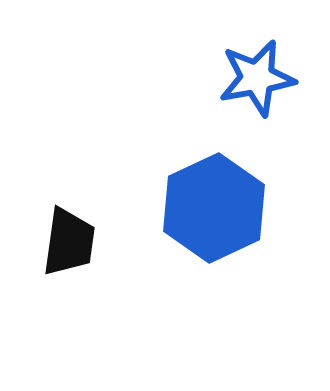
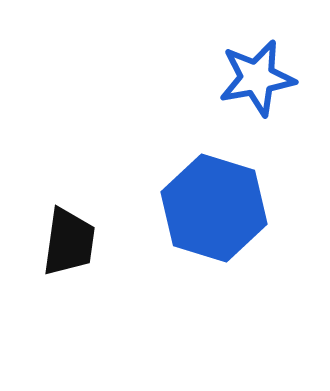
blue hexagon: rotated 18 degrees counterclockwise
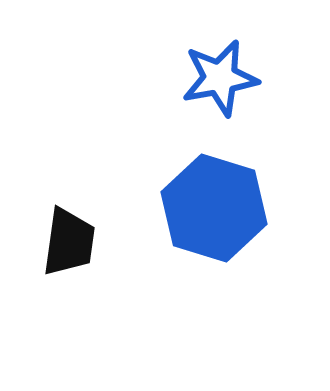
blue star: moved 37 px left
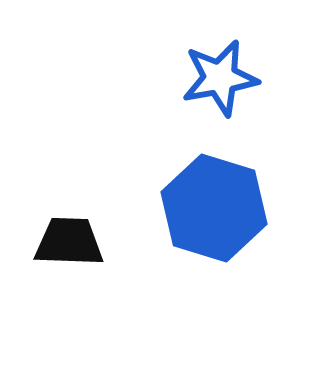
black trapezoid: rotated 96 degrees counterclockwise
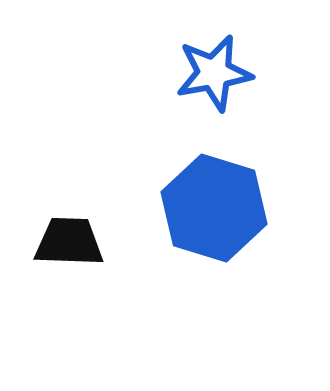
blue star: moved 6 px left, 5 px up
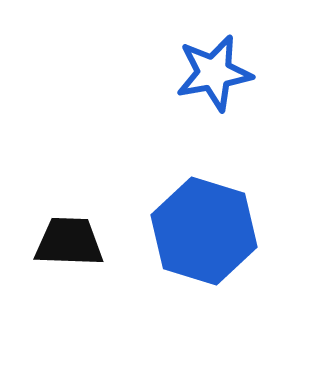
blue hexagon: moved 10 px left, 23 px down
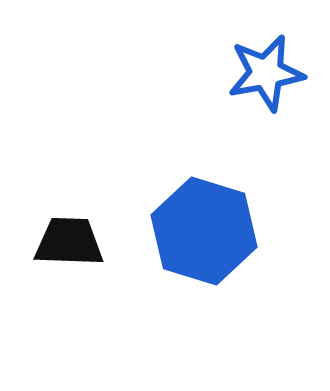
blue star: moved 52 px right
